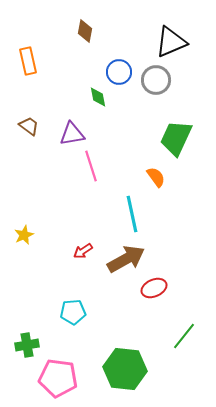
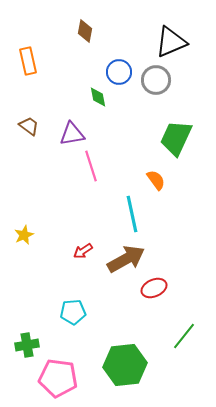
orange semicircle: moved 3 px down
green hexagon: moved 4 px up; rotated 12 degrees counterclockwise
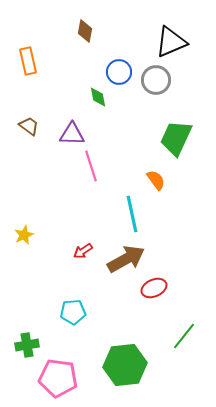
purple triangle: rotated 12 degrees clockwise
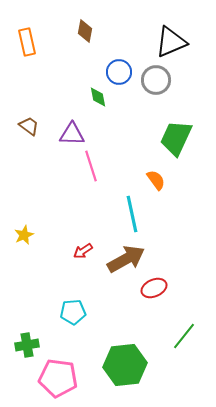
orange rectangle: moved 1 px left, 19 px up
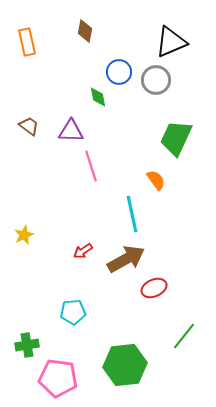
purple triangle: moved 1 px left, 3 px up
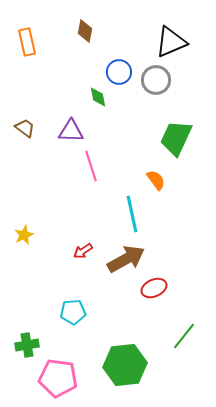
brown trapezoid: moved 4 px left, 2 px down
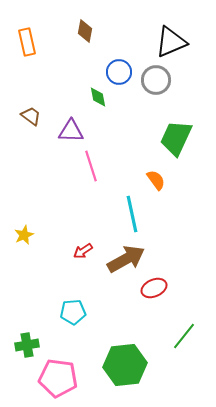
brown trapezoid: moved 6 px right, 12 px up
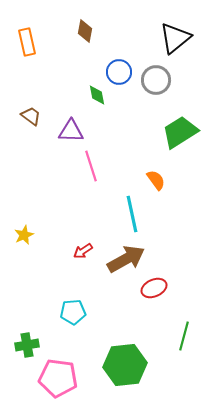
black triangle: moved 4 px right, 4 px up; rotated 16 degrees counterclockwise
green diamond: moved 1 px left, 2 px up
green trapezoid: moved 4 px right, 6 px up; rotated 33 degrees clockwise
green line: rotated 24 degrees counterclockwise
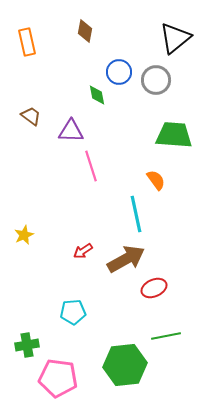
green trapezoid: moved 6 px left, 3 px down; rotated 36 degrees clockwise
cyan line: moved 4 px right
green line: moved 18 px left; rotated 64 degrees clockwise
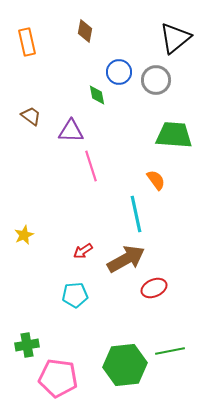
cyan pentagon: moved 2 px right, 17 px up
green line: moved 4 px right, 15 px down
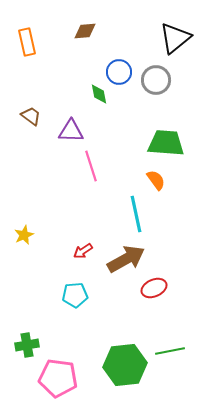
brown diamond: rotated 75 degrees clockwise
green diamond: moved 2 px right, 1 px up
green trapezoid: moved 8 px left, 8 px down
